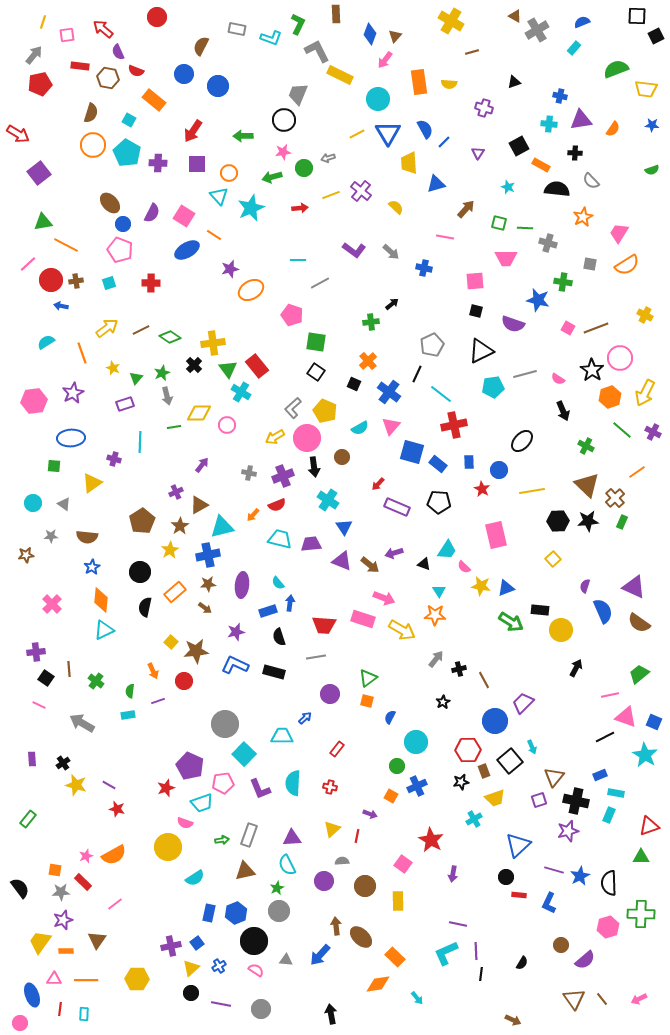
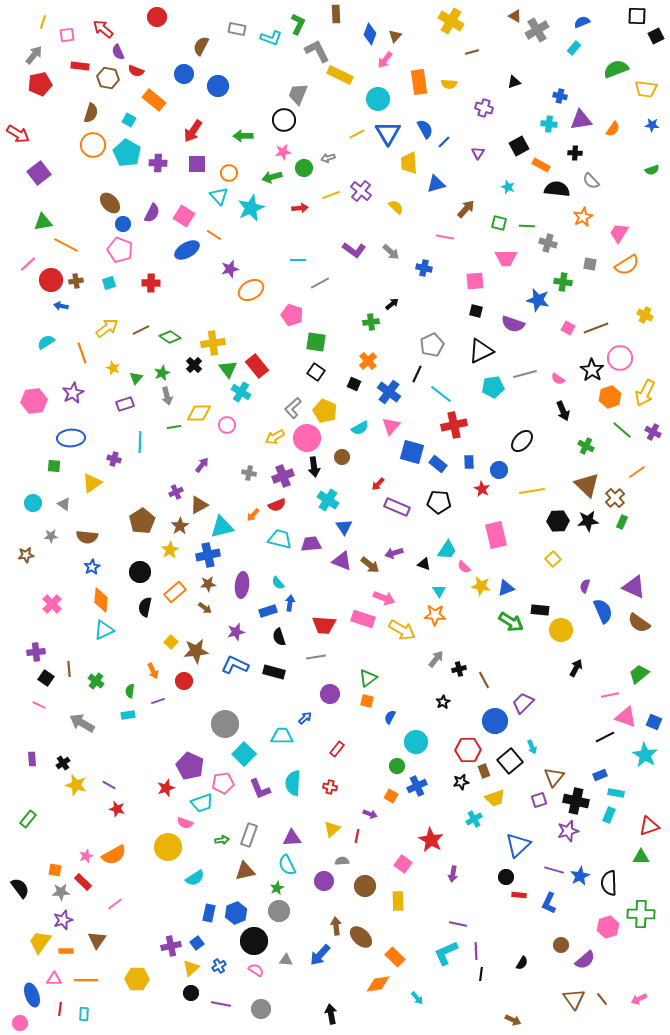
green line at (525, 228): moved 2 px right, 2 px up
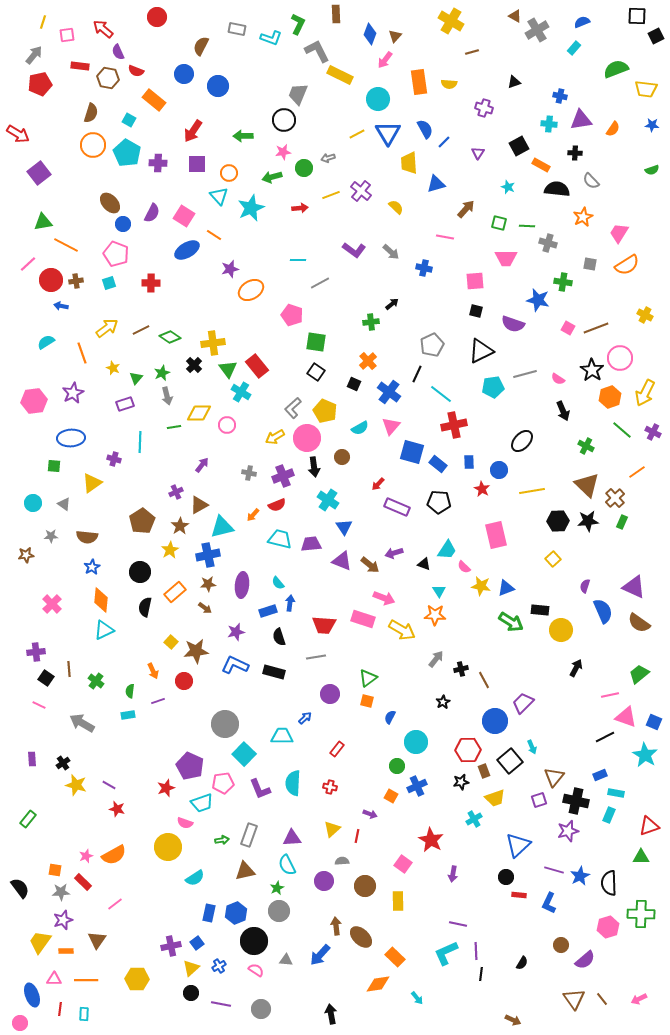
pink pentagon at (120, 250): moved 4 px left, 4 px down
black cross at (459, 669): moved 2 px right
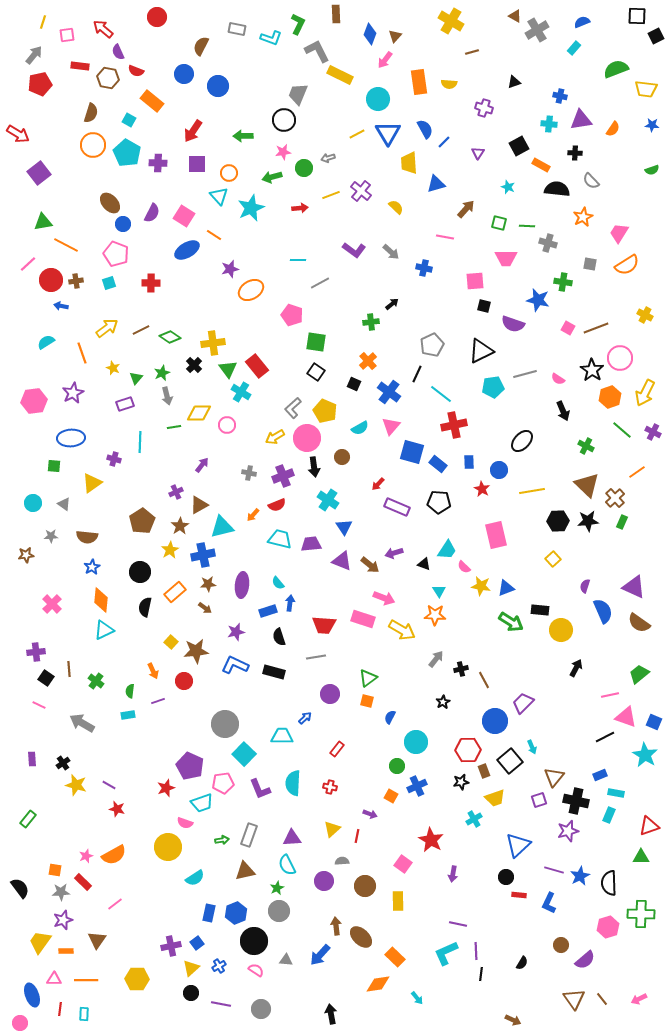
orange rectangle at (154, 100): moved 2 px left, 1 px down
black square at (476, 311): moved 8 px right, 5 px up
blue cross at (208, 555): moved 5 px left
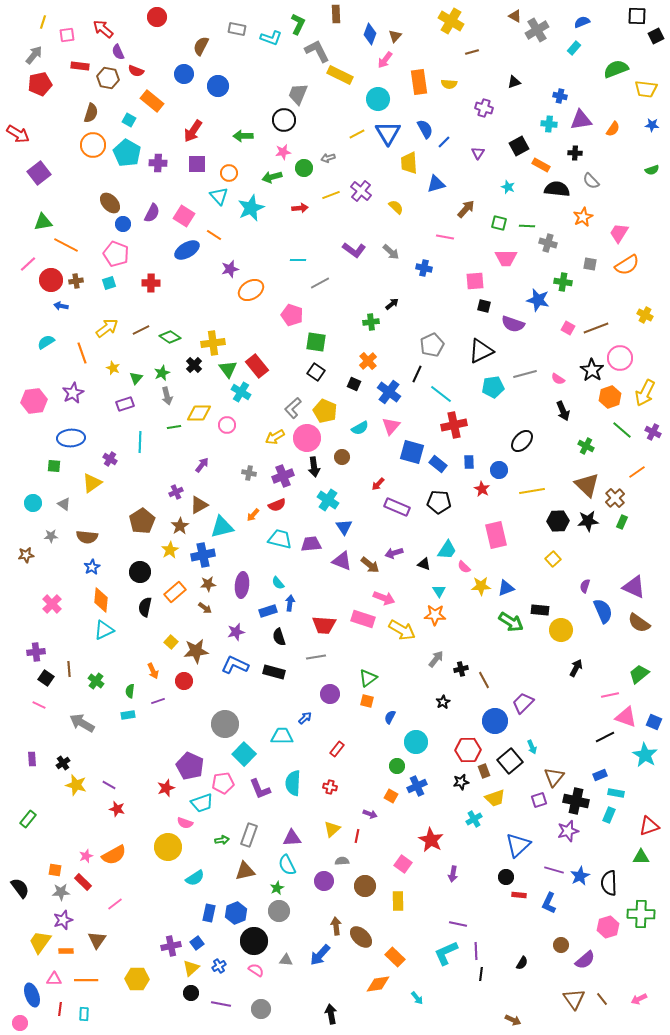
purple cross at (114, 459): moved 4 px left; rotated 16 degrees clockwise
yellow star at (481, 586): rotated 12 degrees counterclockwise
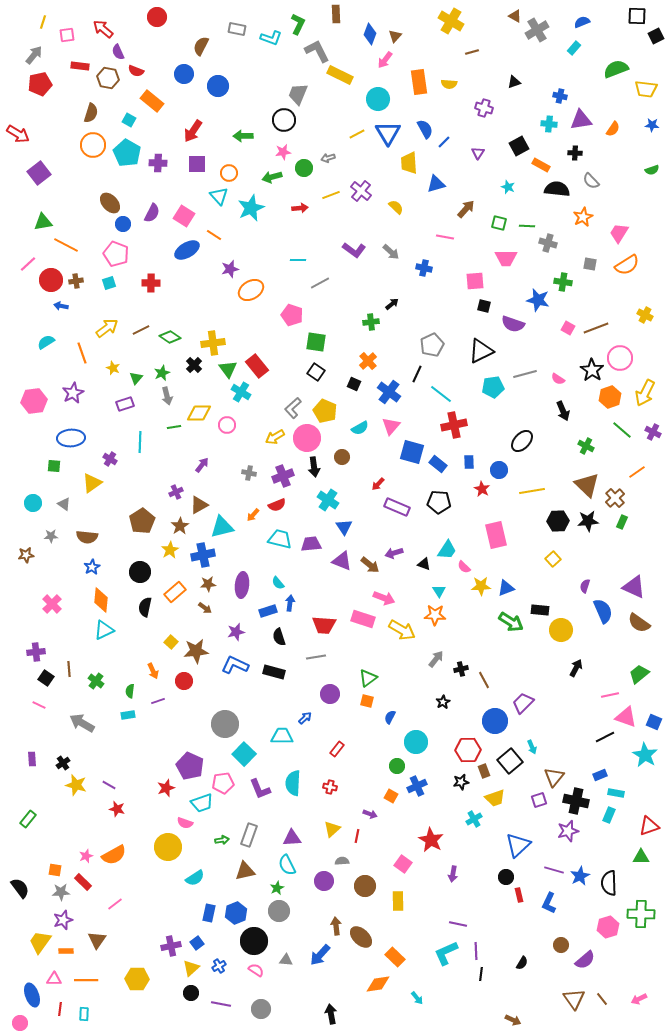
red rectangle at (519, 895): rotated 72 degrees clockwise
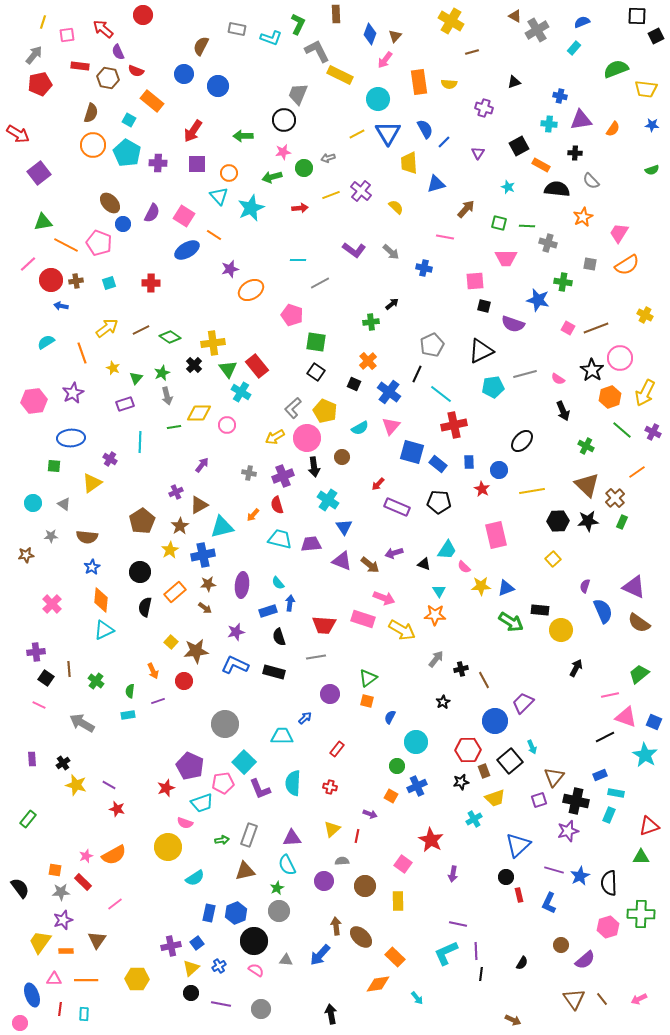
red circle at (157, 17): moved 14 px left, 2 px up
pink pentagon at (116, 254): moved 17 px left, 11 px up
red semicircle at (277, 505): rotated 96 degrees clockwise
cyan square at (244, 754): moved 8 px down
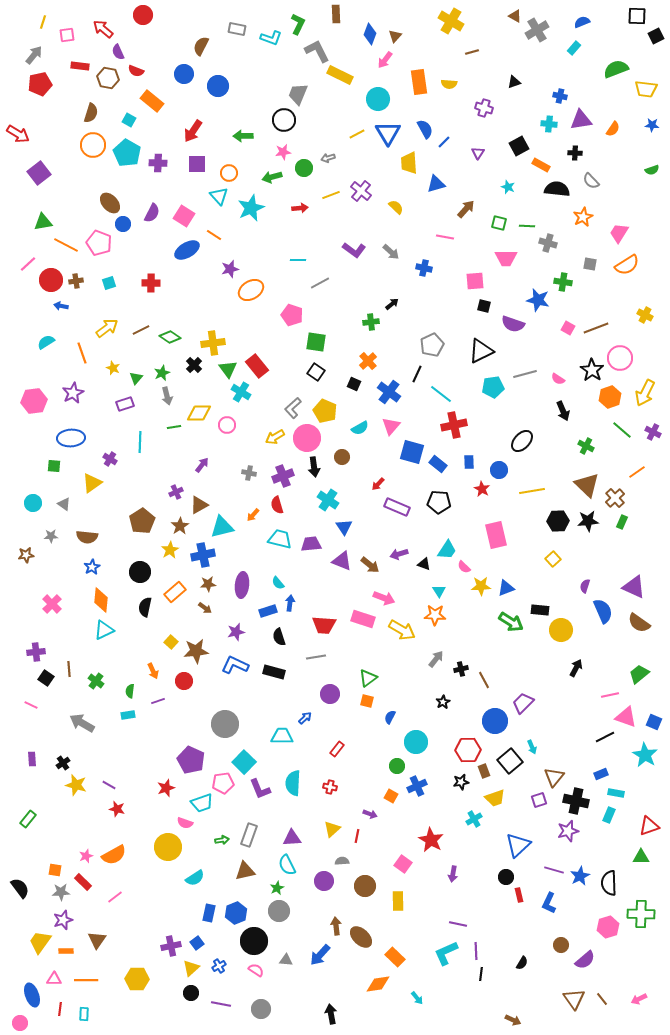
purple arrow at (394, 553): moved 5 px right, 1 px down
pink line at (39, 705): moved 8 px left
purple pentagon at (190, 766): moved 1 px right, 6 px up
blue rectangle at (600, 775): moved 1 px right, 1 px up
pink line at (115, 904): moved 7 px up
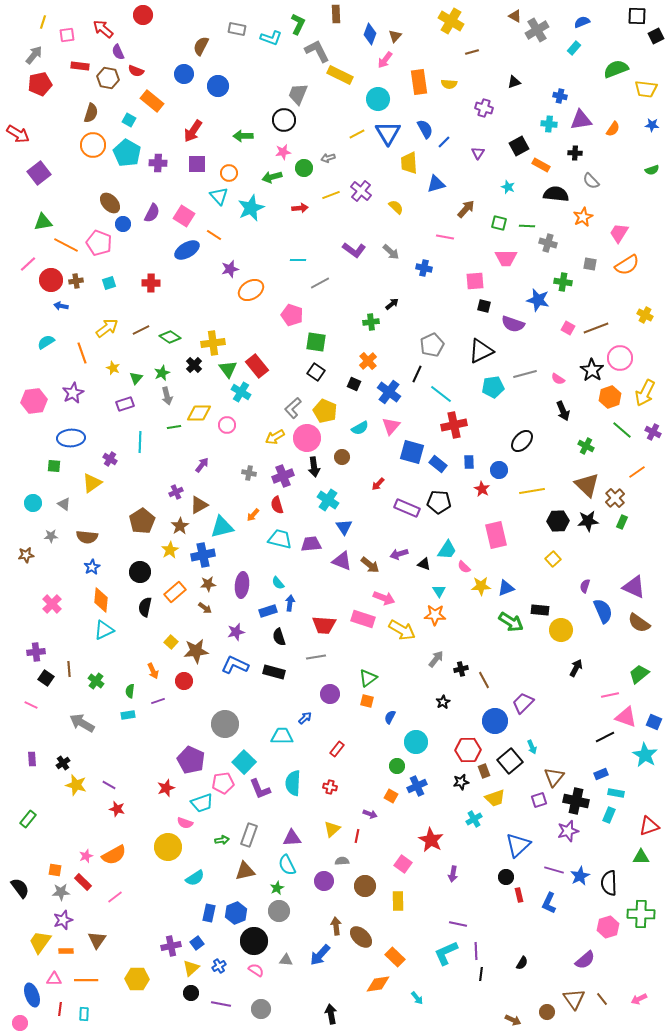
black semicircle at (557, 189): moved 1 px left, 5 px down
purple rectangle at (397, 507): moved 10 px right, 1 px down
brown circle at (561, 945): moved 14 px left, 67 px down
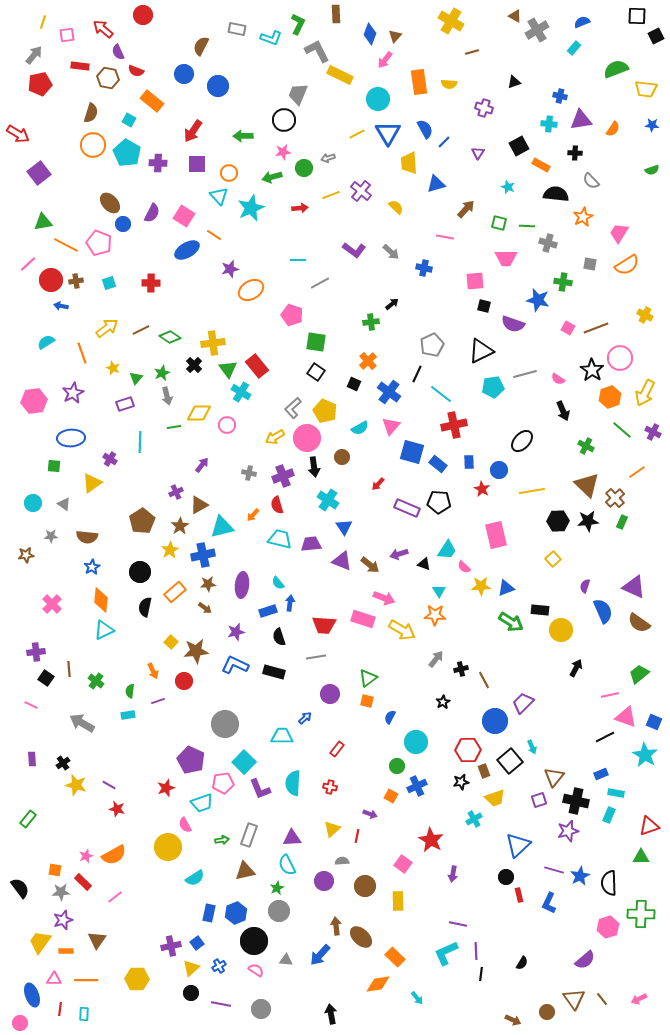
pink semicircle at (185, 823): moved 2 px down; rotated 42 degrees clockwise
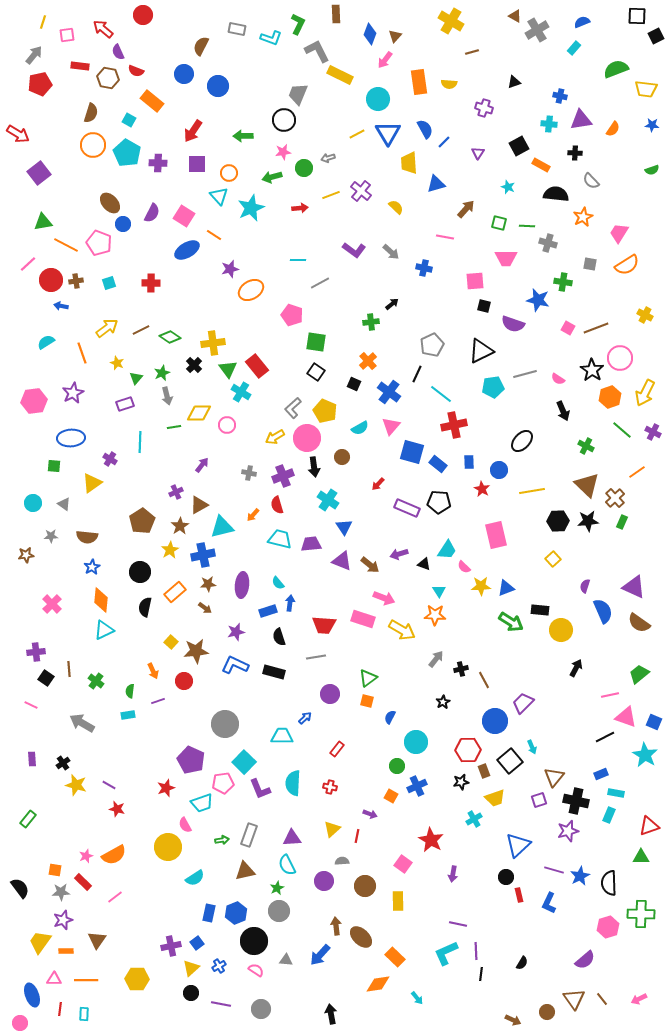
yellow star at (113, 368): moved 4 px right, 5 px up
